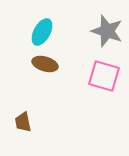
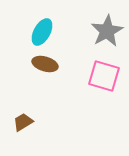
gray star: rotated 24 degrees clockwise
brown trapezoid: rotated 70 degrees clockwise
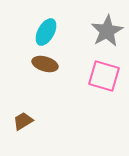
cyan ellipse: moved 4 px right
brown trapezoid: moved 1 px up
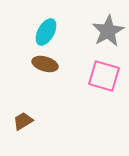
gray star: moved 1 px right
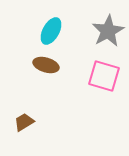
cyan ellipse: moved 5 px right, 1 px up
brown ellipse: moved 1 px right, 1 px down
brown trapezoid: moved 1 px right, 1 px down
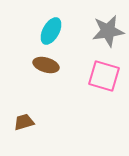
gray star: rotated 20 degrees clockwise
brown trapezoid: rotated 15 degrees clockwise
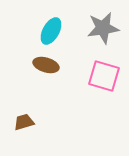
gray star: moved 5 px left, 3 px up
